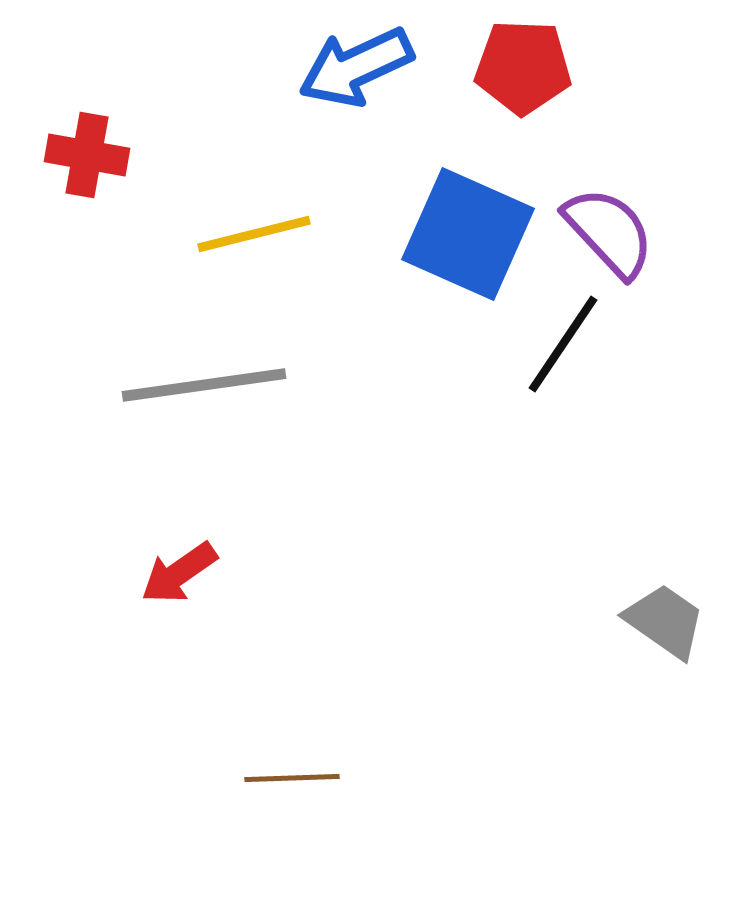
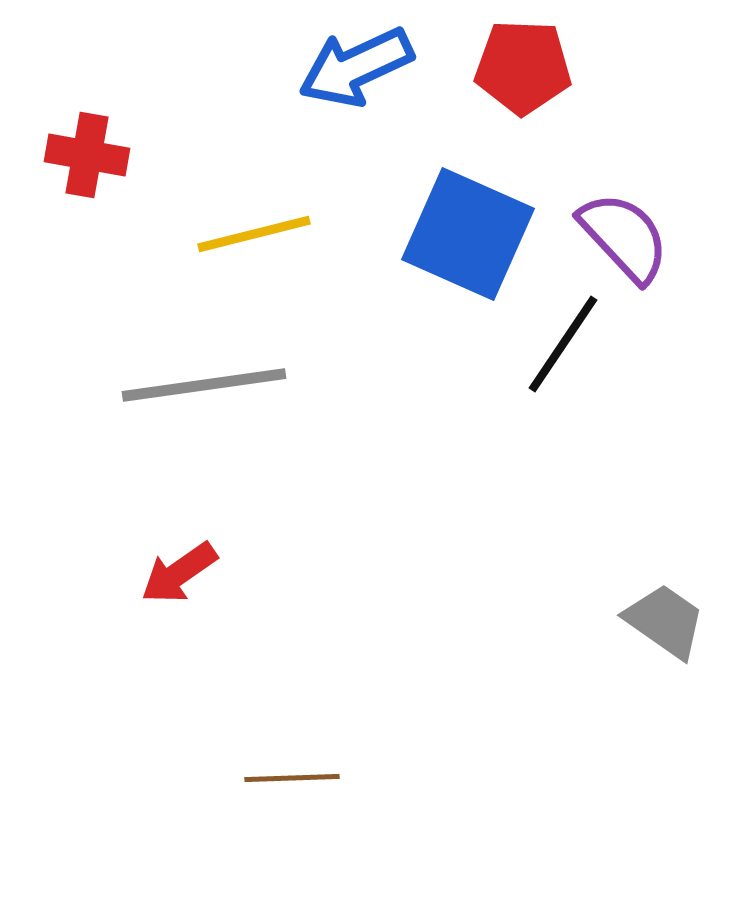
purple semicircle: moved 15 px right, 5 px down
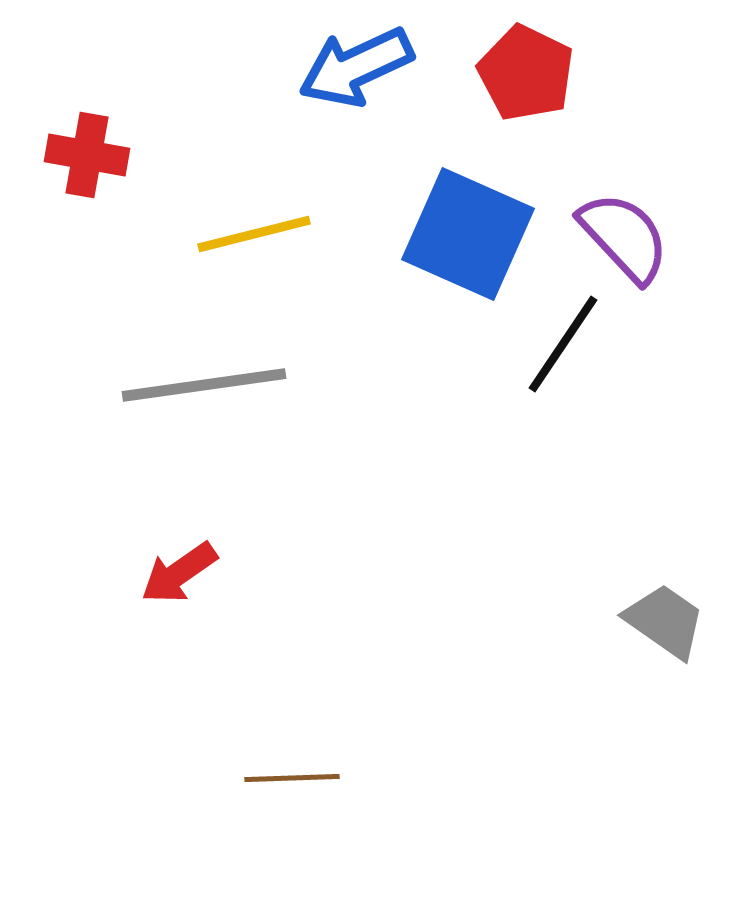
red pentagon: moved 3 px right, 6 px down; rotated 24 degrees clockwise
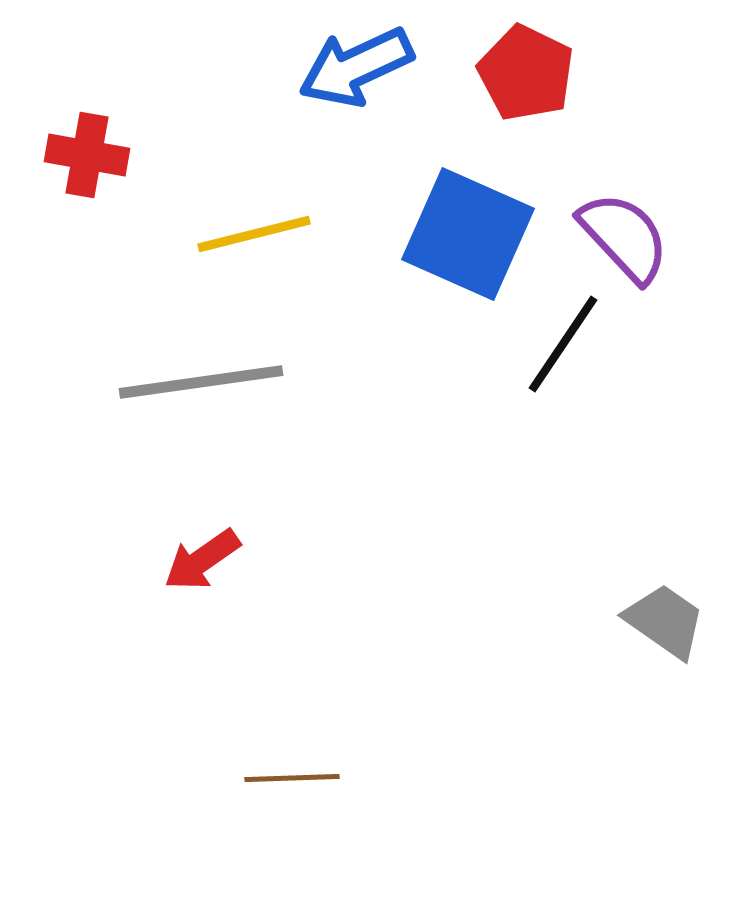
gray line: moved 3 px left, 3 px up
red arrow: moved 23 px right, 13 px up
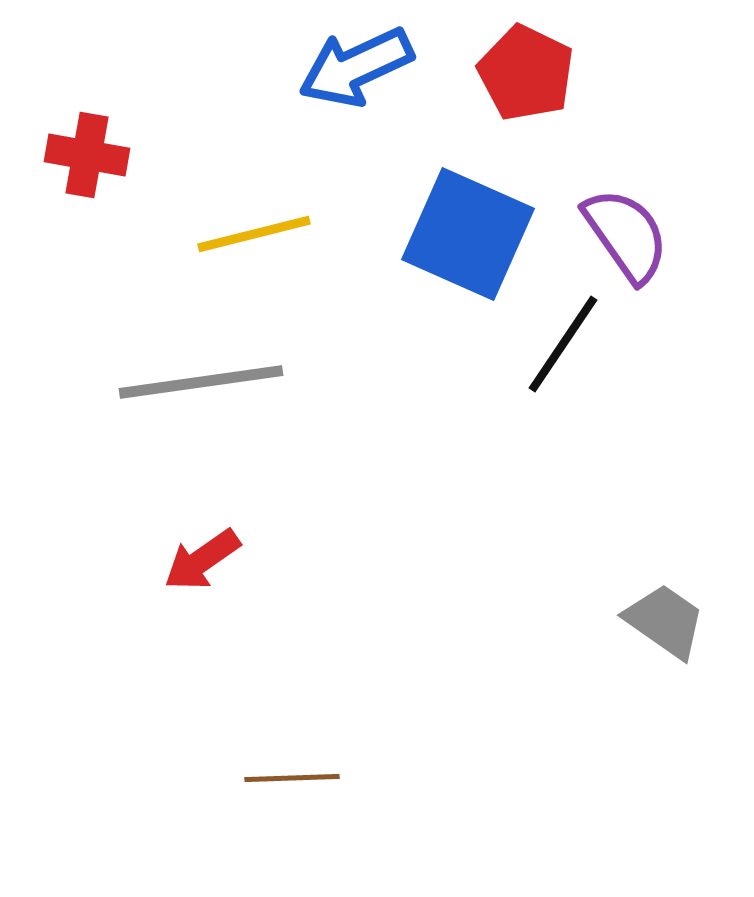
purple semicircle: moved 2 px right, 2 px up; rotated 8 degrees clockwise
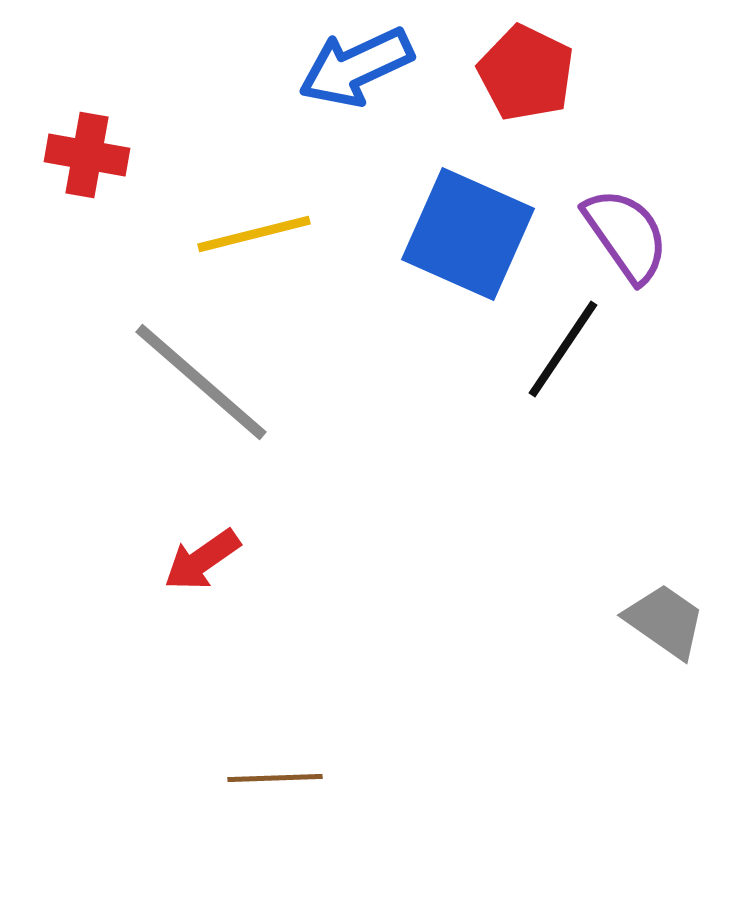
black line: moved 5 px down
gray line: rotated 49 degrees clockwise
brown line: moved 17 px left
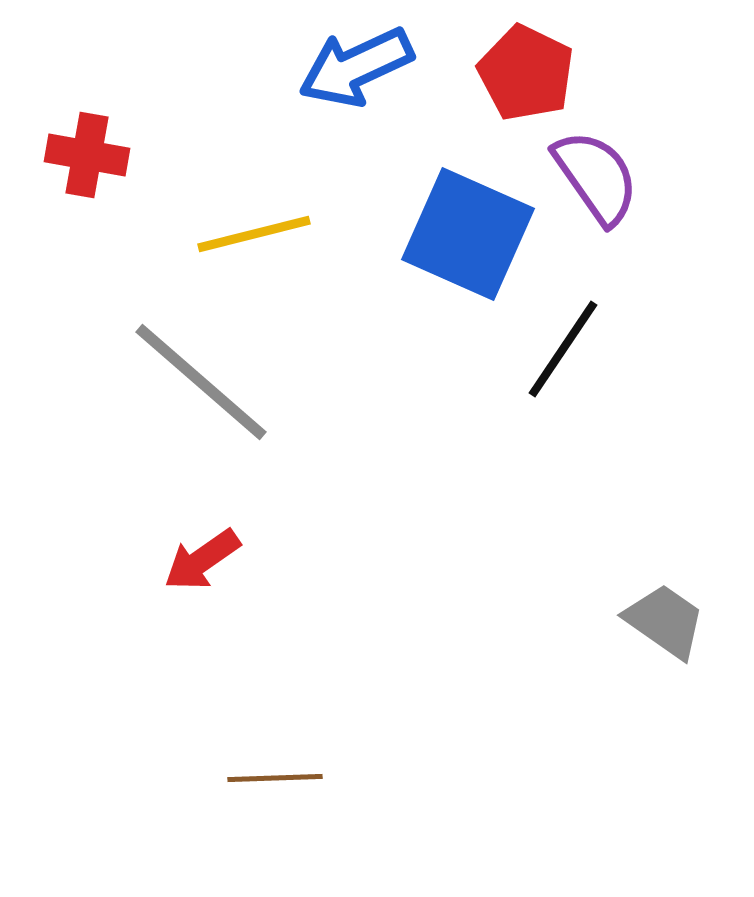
purple semicircle: moved 30 px left, 58 px up
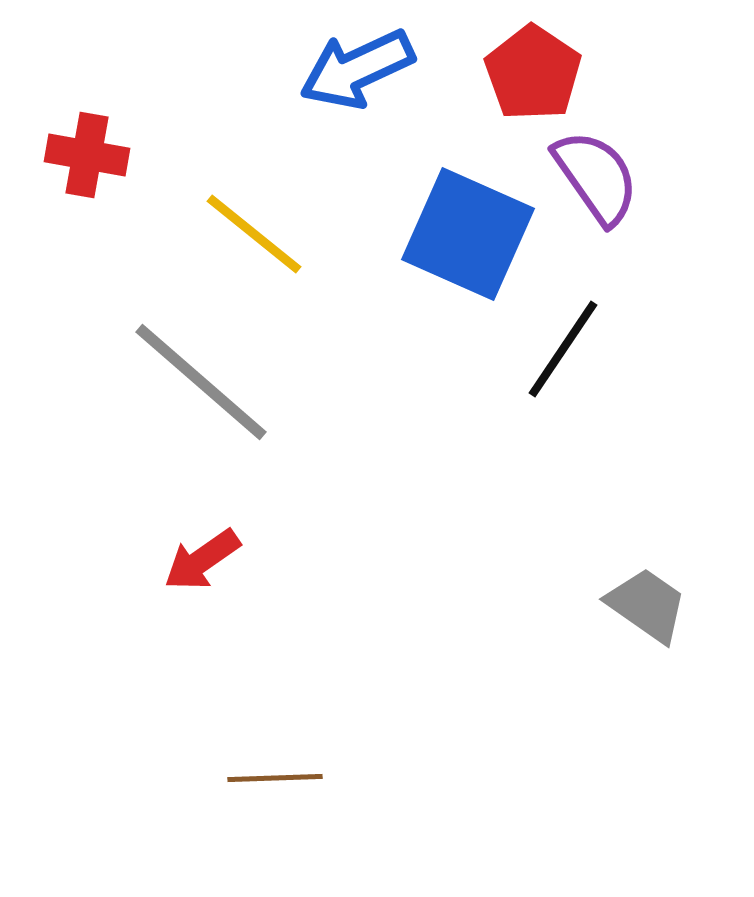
blue arrow: moved 1 px right, 2 px down
red pentagon: moved 7 px right; rotated 8 degrees clockwise
yellow line: rotated 53 degrees clockwise
gray trapezoid: moved 18 px left, 16 px up
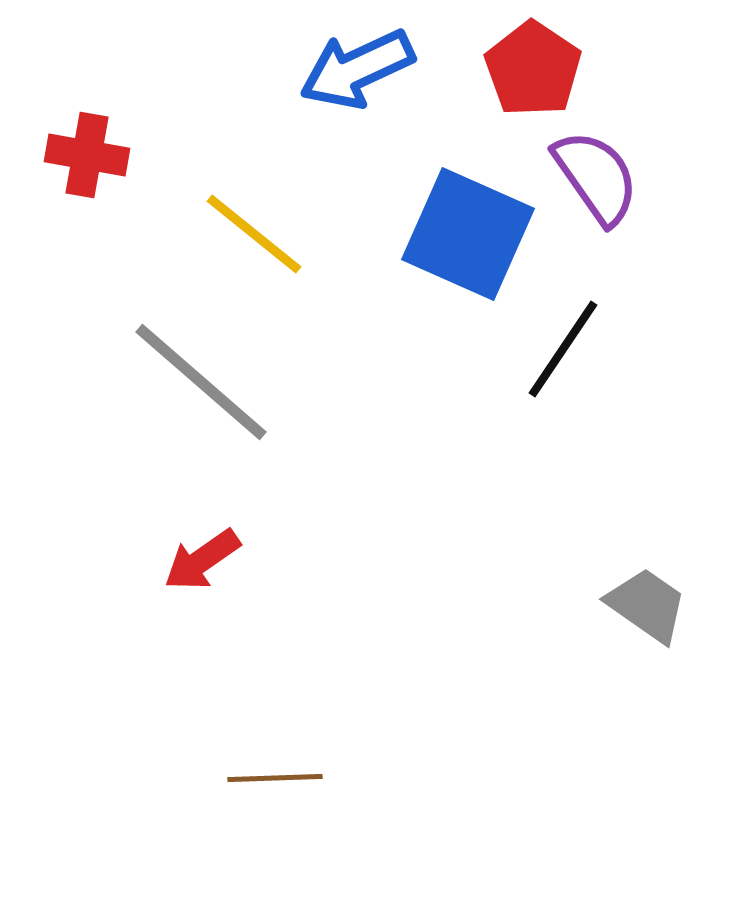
red pentagon: moved 4 px up
